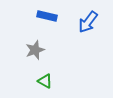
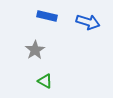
blue arrow: rotated 110 degrees counterclockwise
gray star: rotated 12 degrees counterclockwise
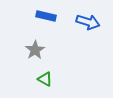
blue rectangle: moved 1 px left
green triangle: moved 2 px up
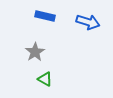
blue rectangle: moved 1 px left
gray star: moved 2 px down
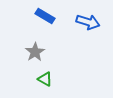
blue rectangle: rotated 18 degrees clockwise
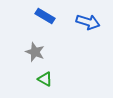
gray star: rotated 18 degrees counterclockwise
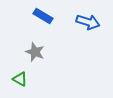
blue rectangle: moved 2 px left
green triangle: moved 25 px left
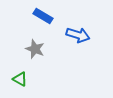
blue arrow: moved 10 px left, 13 px down
gray star: moved 3 px up
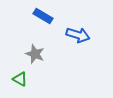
gray star: moved 5 px down
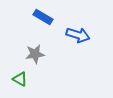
blue rectangle: moved 1 px down
gray star: rotated 30 degrees counterclockwise
